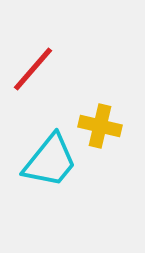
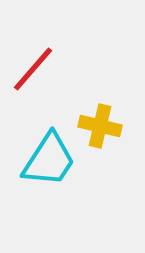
cyan trapezoid: moved 1 px left, 1 px up; rotated 6 degrees counterclockwise
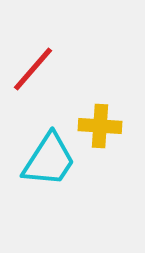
yellow cross: rotated 9 degrees counterclockwise
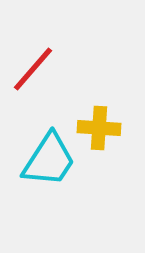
yellow cross: moved 1 px left, 2 px down
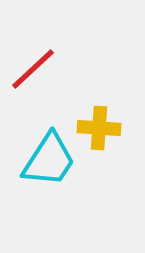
red line: rotated 6 degrees clockwise
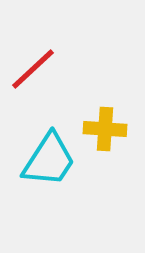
yellow cross: moved 6 px right, 1 px down
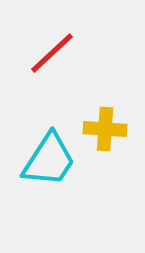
red line: moved 19 px right, 16 px up
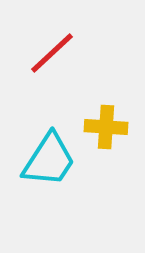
yellow cross: moved 1 px right, 2 px up
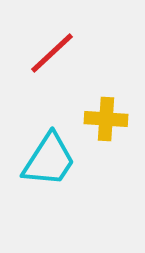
yellow cross: moved 8 px up
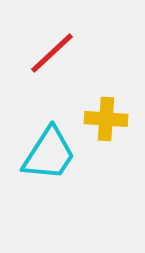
cyan trapezoid: moved 6 px up
